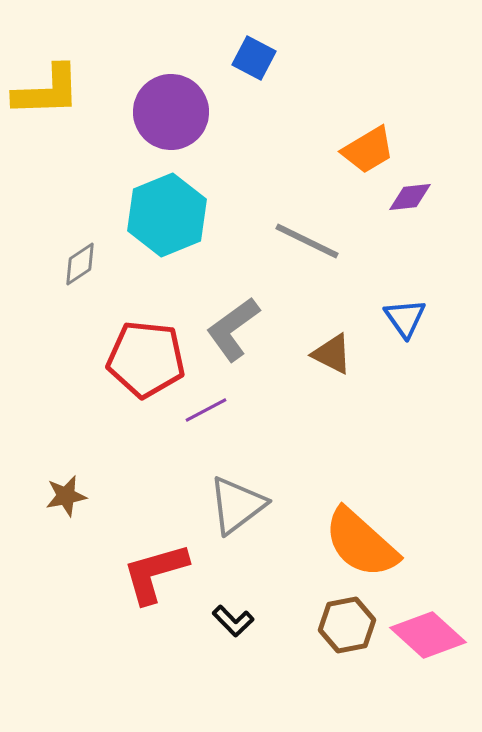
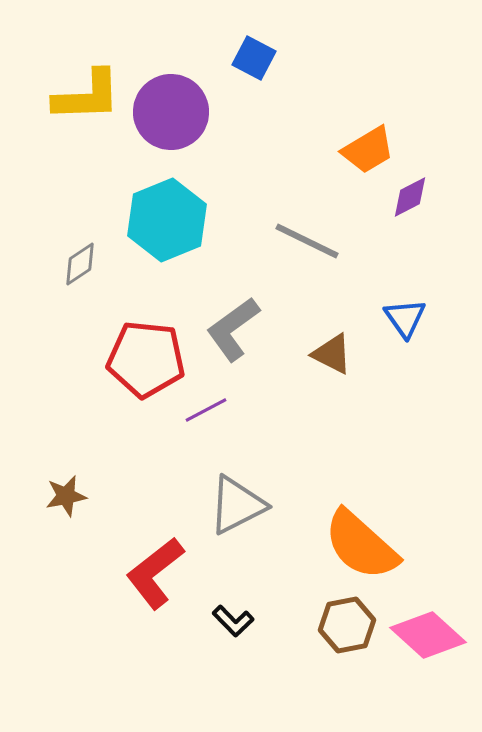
yellow L-shape: moved 40 px right, 5 px down
purple diamond: rotated 21 degrees counterclockwise
cyan hexagon: moved 5 px down
gray triangle: rotated 10 degrees clockwise
orange semicircle: moved 2 px down
red L-shape: rotated 22 degrees counterclockwise
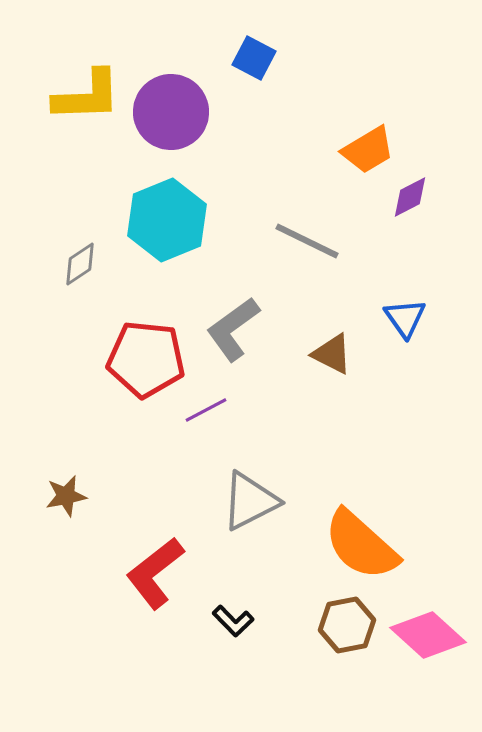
gray triangle: moved 13 px right, 4 px up
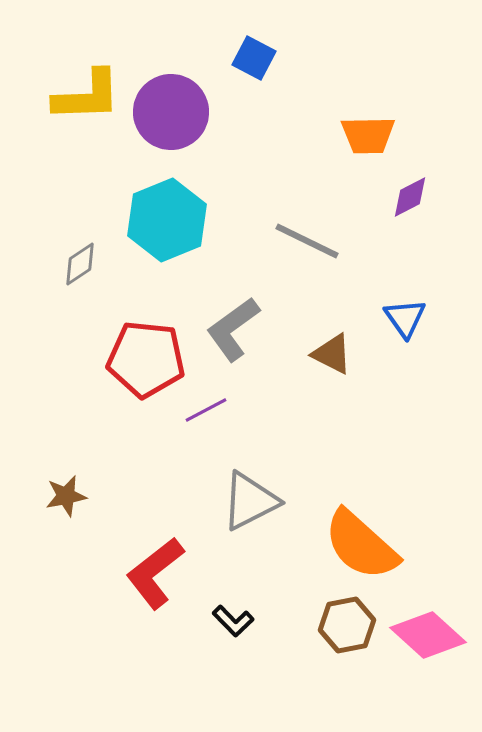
orange trapezoid: moved 15 px up; rotated 30 degrees clockwise
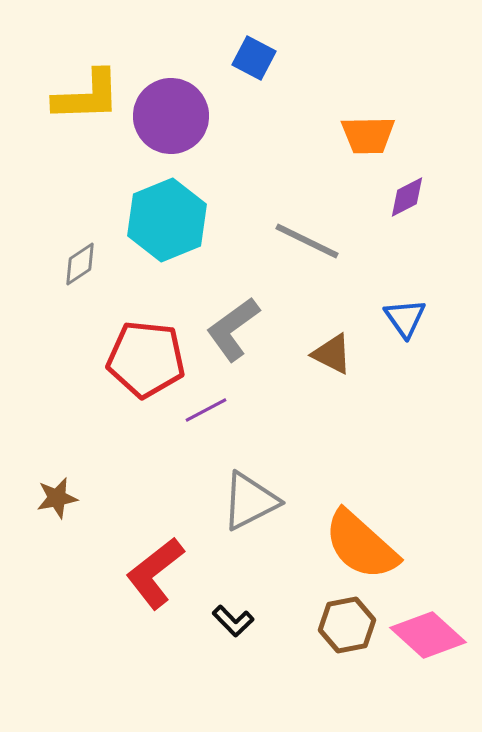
purple circle: moved 4 px down
purple diamond: moved 3 px left
brown star: moved 9 px left, 2 px down
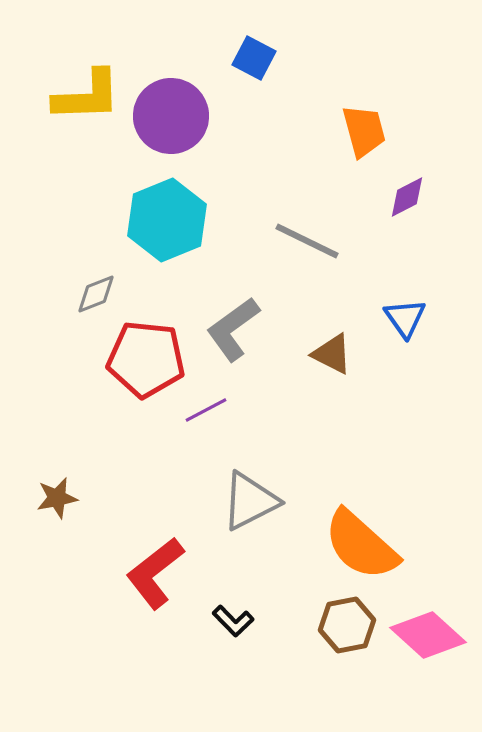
orange trapezoid: moved 4 px left, 4 px up; rotated 104 degrees counterclockwise
gray diamond: moved 16 px right, 30 px down; rotated 12 degrees clockwise
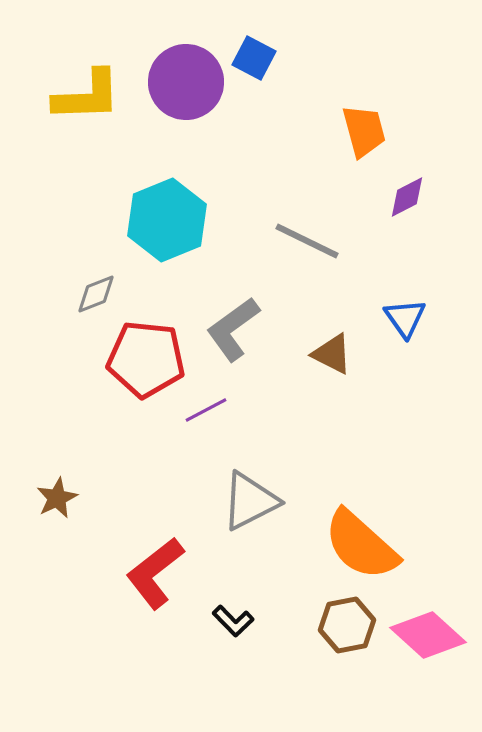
purple circle: moved 15 px right, 34 px up
brown star: rotated 15 degrees counterclockwise
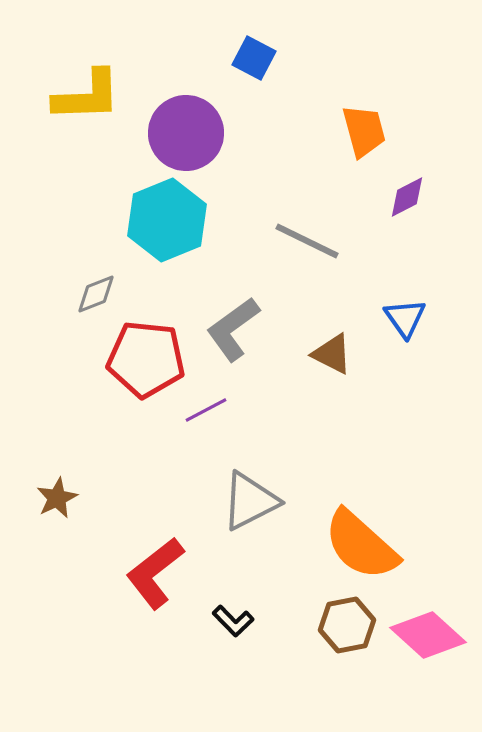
purple circle: moved 51 px down
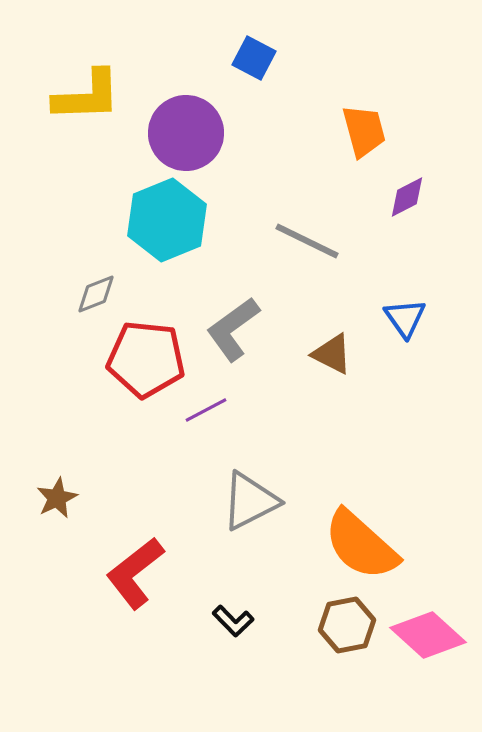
red L-shape: moved 20 px left
